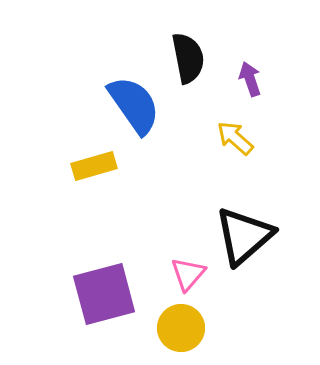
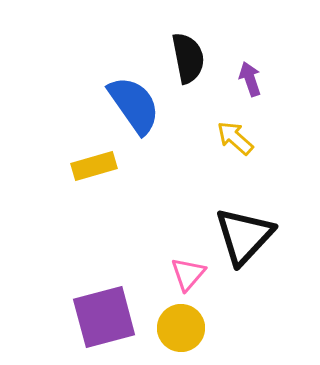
black triangle: rotated 6 degrees counterclockwise
purple square: moved 23 px down
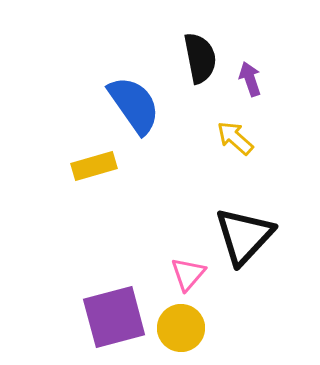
black semicircle: moved 12 px right
purple square: moved 10 px right
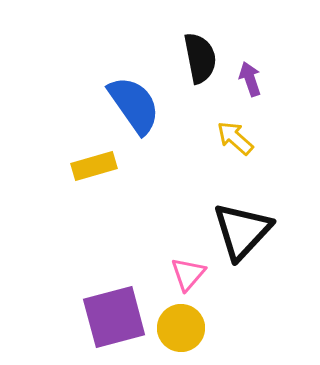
black triangle: moved 2 px left, 5 px up
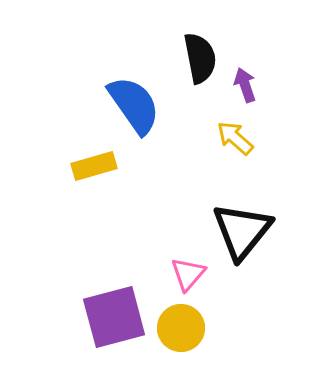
purple arrow: moved 5 px left, 6 px down
black triangle: rotated 4 degrees counterclockwise
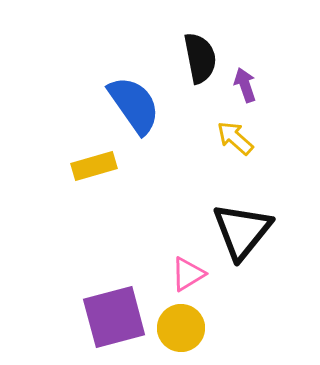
pink triangle: rotated 18 degrees clockwise
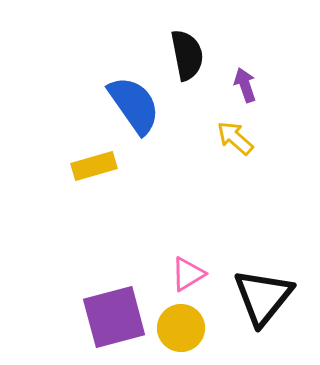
black semicircle: moved 13 px left, 3 px up
black triangle: moved 21 px right, 66 px down
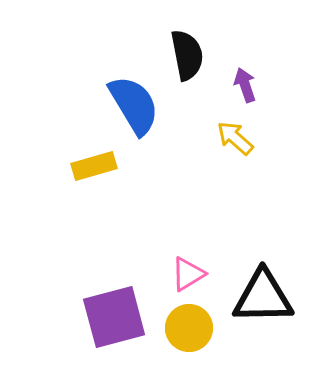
blue semicircle: rotated 4 degrees clockwise
black triangle: rotated 50 degrees clockwise
yellow circle: moved 8 px right
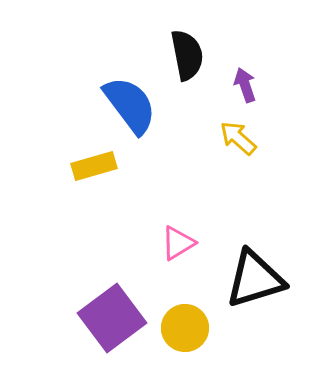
blue semicircle: moved 4 px left; rotated 6 degrees counterclockwise
yellow arrow: moved 3 px right
pink triangle: moved 10 px left, 31 px up
black triangle: moved 8 px left, 18 px up; rotated 16 degrees counterclockwise
purple square: moved 2 px left, 1 px down; rotated 22 degrees counterclockwise
yellow circle: moved 4 px left
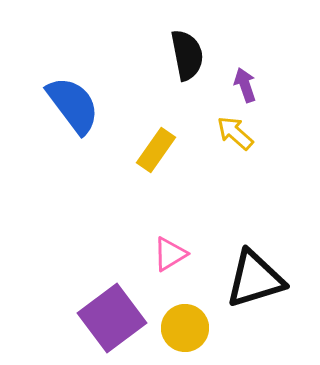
blue semicircle: moved 57 px left
yellow arrow: moved 3 px left, 5 px up
yellow rectangle: moved 62 px right, 16 px up; rotated 39 degrees counterclockwise
pink triangle: moved 8 px left, 11 px down
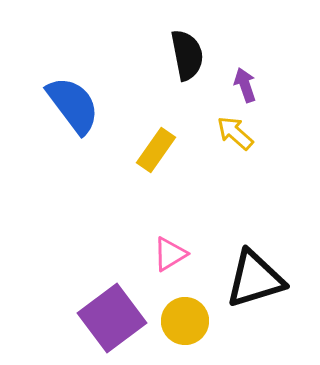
yellow circle: moved 7 px up
